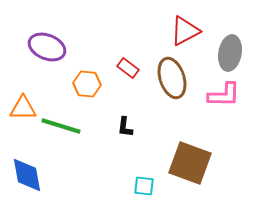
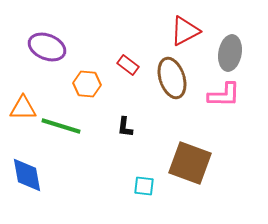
red rectangle: moved 3 px up
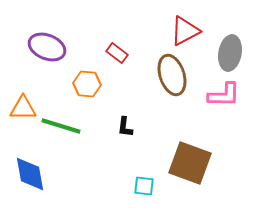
red rectangle: moved 11 px left, 12 px up
brown ellipse: moved 3 px up
blue diamond: moved 3 px right, 1 px up
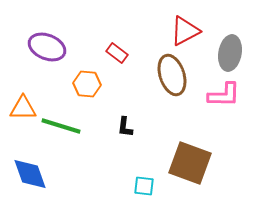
blue diamond: rotated 9 degrees counterclockwise
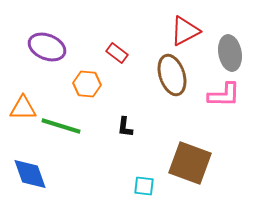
gray ellipse: rotated 20 degrees counterclockwise
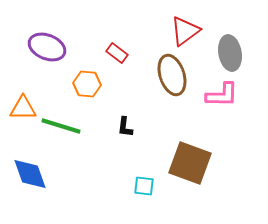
red triangle: rotated 8 degrees counterclockwise
pink L-shape: moved 2 px left
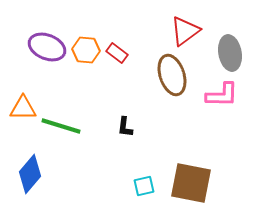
orange hexagon: moved 1 px left, 34 px up
brown square: moved 1 px right, 20 px down; rotated 9 degrees counterclockwise
blue diamond: rotated 60 degrees clockwise
cyan square: rotated 20 degrees counterclockwise
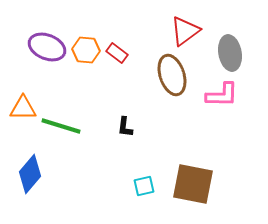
brown square: moved 2 px right, 1 px down
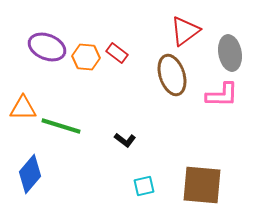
orange hexagon: moved 7 px down
black L-shape: moved 13 px down; rotated 60 degrees counterclockwise
brown square: moved 9 px right, 1 px down; rotated 6 degrees counterclockwise
